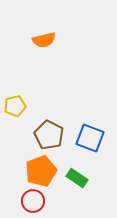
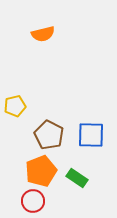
orange semicircle: moved 1 px left, 6 px up
blue square: moved 1 px right, 3 px up; rotated 20 degrees counterclockwise
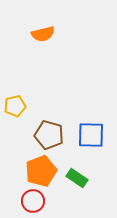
brown pentagon: rotated 12 degrees counterclockwise
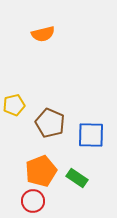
yellow pentagon: moved 1 px left, 1 px up
brown pentagon: moved 1 px right, 12 px up; rotated 8 degrees clockwise
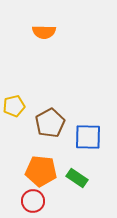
orange semicircle: moved 1 px right, 2 px up; rotated 15 degrees clockwise
yellow pentagon: moved 1 px down
brown pentagon: rotated 20 degrees clockwise
blue square: moved 3 px left, 2 px down
orange pentagon: rotated 28 degrees clockwise
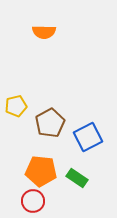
yellow pentagon: moved 2 px right
blue square: rotated 28 degrees counterclockwise
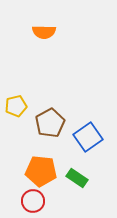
blue square: rotated 8 degrees counterclockwise
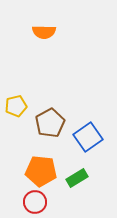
green rectangle: rotated 65 degrees counterclockwise
red circle: moved 2 px right, 1 px down
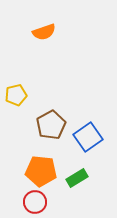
orange semicircle: rotated 20 degrees counterclockwise
yellow pentagon: moved 11 px up
brown pentagon: moved 1 px right, 2 px down
